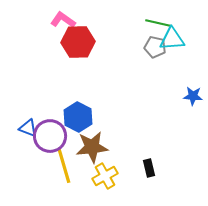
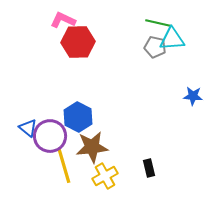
pink L-shape: rotated 10 degrees counterclockwise
blue triangle: rotated 18 degrees clockwise
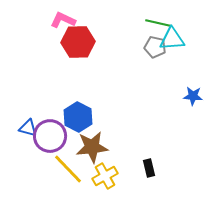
blue triangle: rotated 24 degrees counterclockwise
yellow line: moved 4 px right, 3 px down; rotated 28 degrees counterclockwise
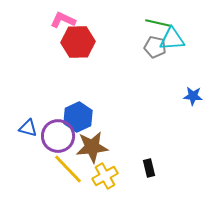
blue hexagon: rotated 8 degrees clockwise
purple circle: moved 8 px right
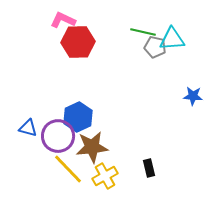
green line: moved 15 px left, 9 px down
